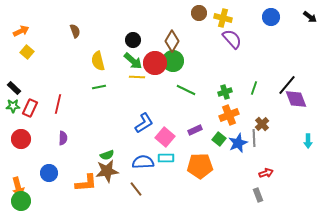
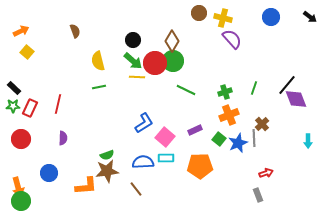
orange L-shape at (86, 183): moved 3 px down
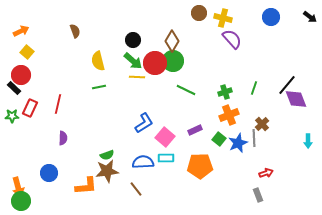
green star at (13, 106): moved 1 px left, 10 px down
red circle at (21, 139): moved 64 px up
